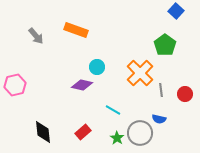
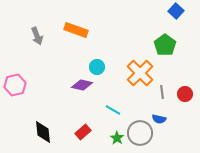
gray arrow: moved 1 px right; rotated 18 degrees clockwise
gray line: moved 1 px right, 2 px down
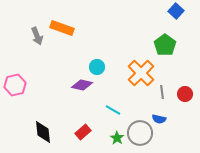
orange rectangle: moved 14 px left, 2 px up
orange cross: moved 1 px right
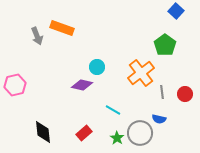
orange cross: rotated 8 degrees clockwise
red rectangle: moved 1 px right, 1 px down
